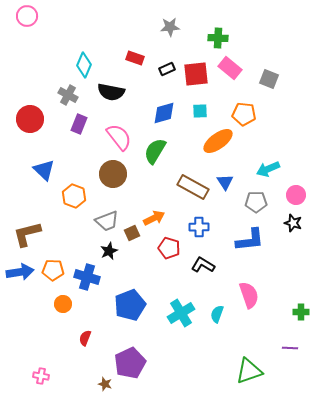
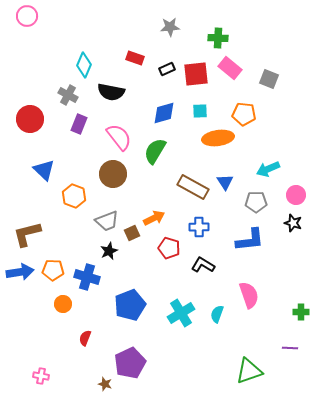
orange ellipse at (218, 141): moved 3 px up; rotated 28 degrees clockwise
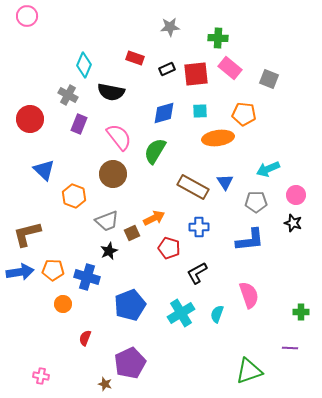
black L-shape at (203, 265): moved 6 px left, 8 px down; rotated 60 degrees counterclockwise
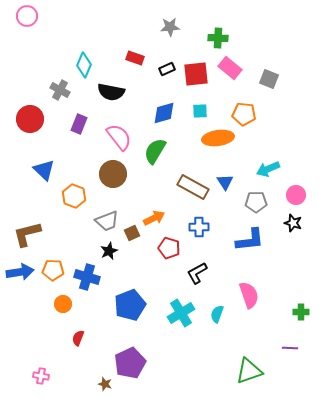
gray cross at (68, 95): moved 8 px left, 5 px up
red semicircle at (85, 338): moved 7 px left
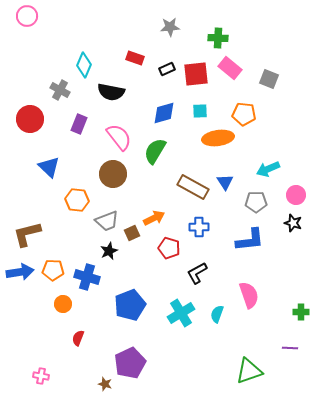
blue triangle at (44, 170): moved 5 px right, 3 px up
orange hexagon at (74, 196): moved 3 px right, 4 px down; rotated 15 degrees counterclockwise
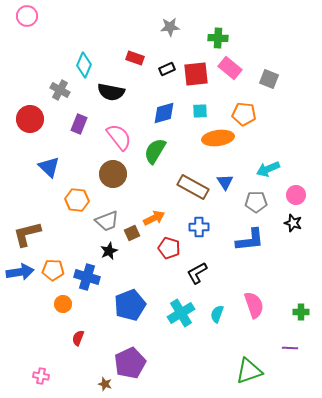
pink semicircle at (249, 295): moved 5 px right, 10 px down
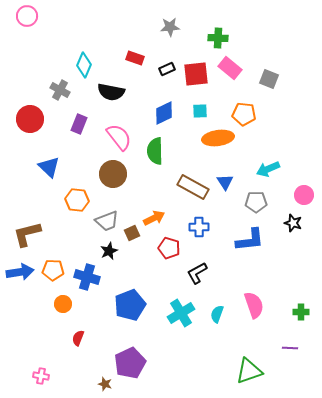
blue diamond at (164, 113): rotated 10 degrees counterclockwise
green semicircle at (155, 151): rotated 32 degrees counterclockwise
pink circle at (296, 195): moved 8 px right
